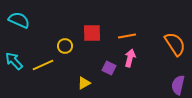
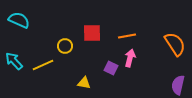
purple square: moved 2 px right
yellow triangle: rotated 40 degrees clockwise
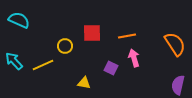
pink arrow: moved 4 px right; rotated 30 degrees counterclockwise
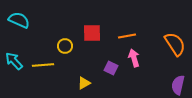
yellow line: rotated 20 degrees clockwise
yellow triangle: rotated 40 degrees counterclockwise
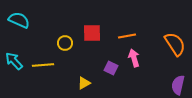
yellow circle: moved 3 px up
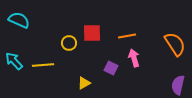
yellow circle: moved 4 px right
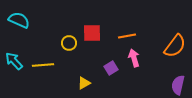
orange semicircle: moved 2 px down; rotated 70 degrees clockwise
purple square: rotated 32 degrees clockwise
